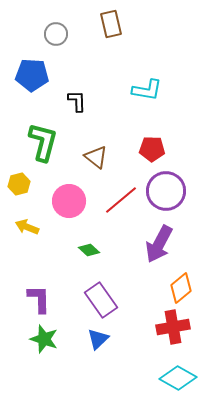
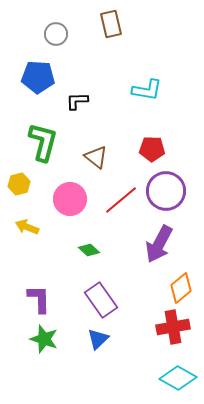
blue pentagon: moved 6 px right, 2 px down
black L-shape: rotated 90 degrees counterclockwise
pink circle: moved 1 px right, 2 px up
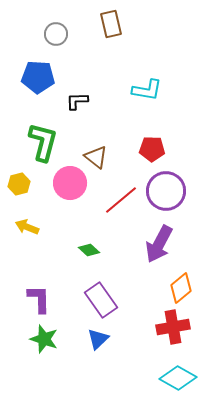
pink circle: moved 16 px up
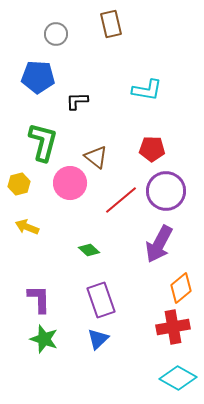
purple rectangle: rotated 16 degrees clockwise
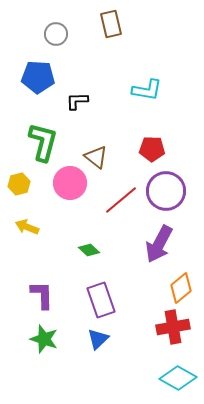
purple L-shape: moved 3 px right, 4 px up
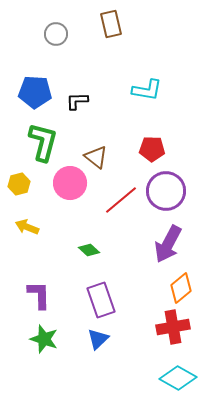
blue pentagon: moved 3 px left, 15 px down
purple arrow: moved 9 px right
purple L-shape: moved 3 px left
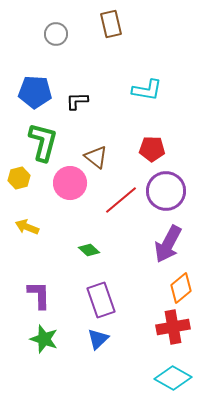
yellow hexagon: moved 6 px up
cyan diamond: moved 5 px left
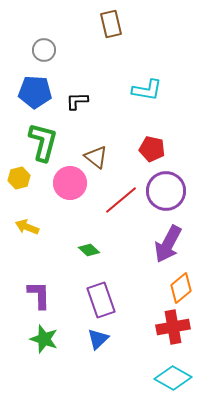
gray circle: moved 12 px left, 16 px down
red pentagon: rotated 10 degrees clockwise
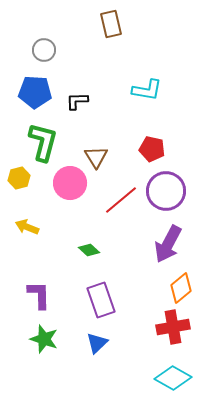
brown triangle: rotated 20 degrees clockwise
blue triangle: moved 1 px left, 4 px down
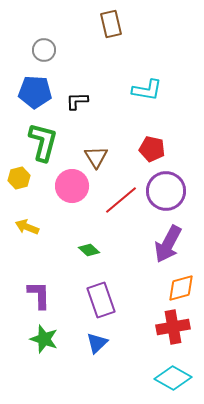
pink circle: moved 2 px right, 3 px down
orange diamond: rotated 24 degrees clockwise
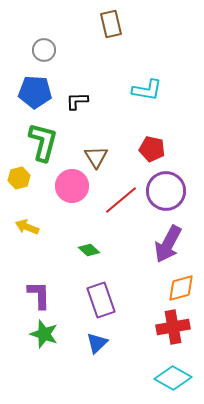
green star: moved 5 px up
